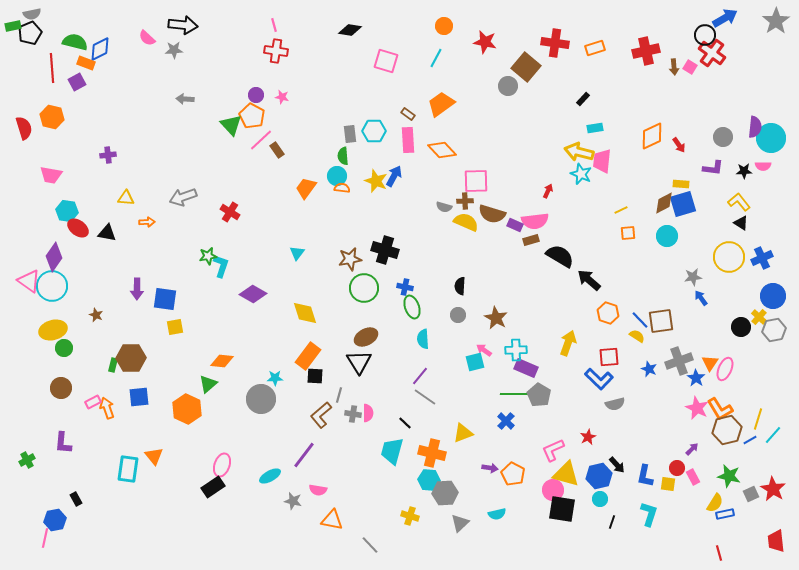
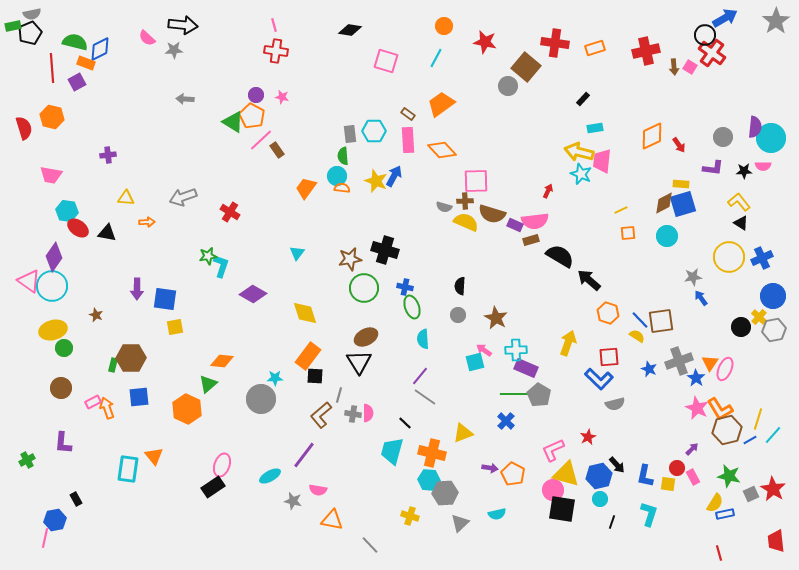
green triangle at (231, 125): moved 2 px right, 3 px up; rotated 15 degrees counterclockwise
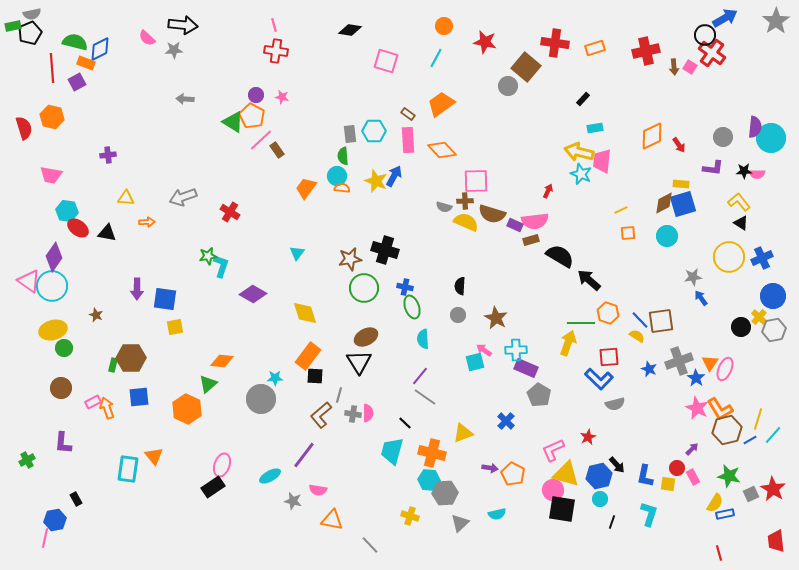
pink semicircle at (763, 166): moved 6 px left, 8 px down
green line at (514, 394): moved 67 px right, 71 px up
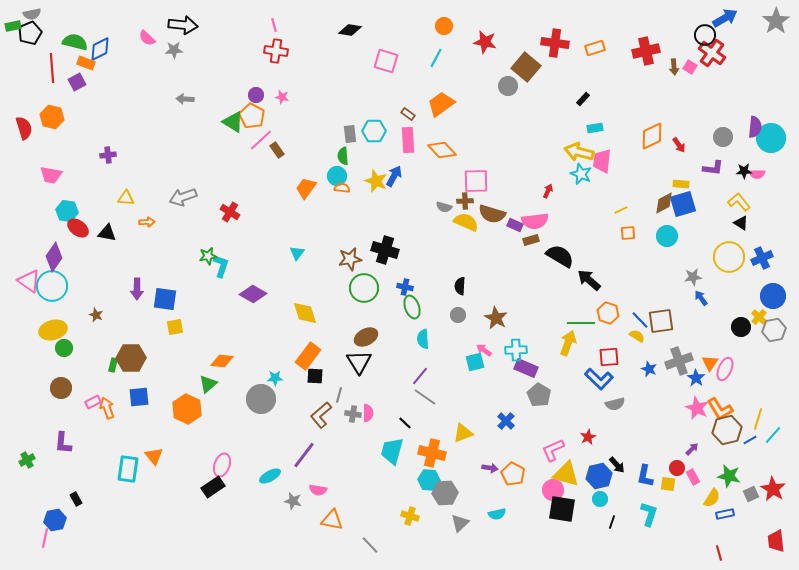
yellow semicircle at (715, 503): moved 3 px left, 5 px up
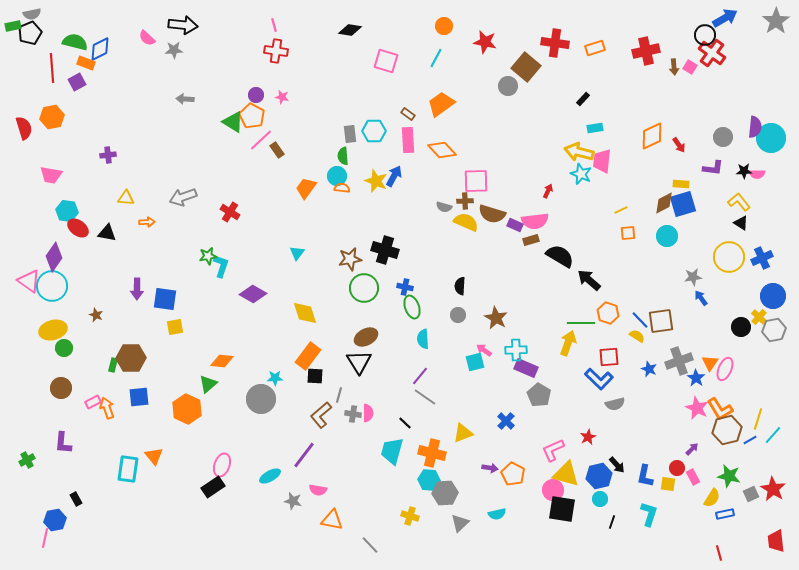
orange hexagon at (52, 117): rotated 25 degrees counterclockwise
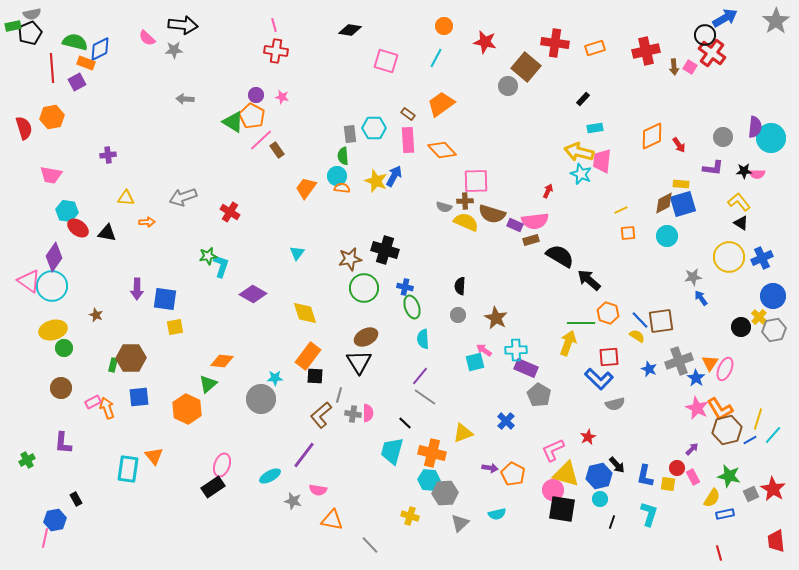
cyan hexagon at (374, 131): moved 3 px up
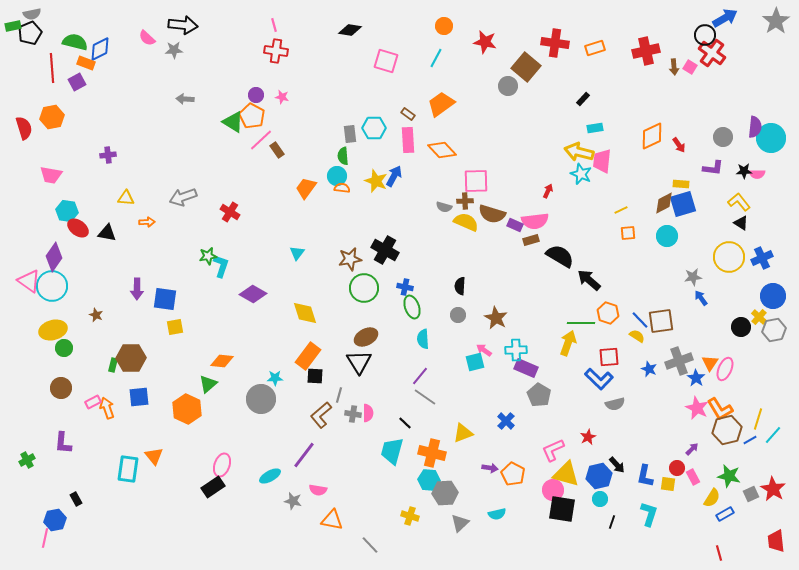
black cross at (385, 250): rotated 12 degrees clockwise
blue rectangle at (725, 514): rotated 18 degrees counterclockwise
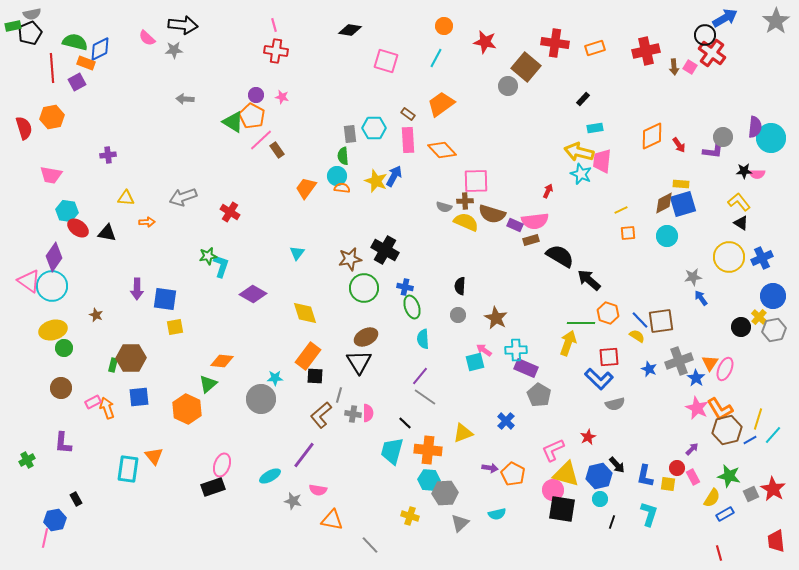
purple L-shape at (713, 168): moved 17 px up
orange cross at (432, 453): moved 4 px left, 3 px up; rotated 8 degrees counterclockwise
black rectangle at (213, 487): rotated 15 degrees clockwise
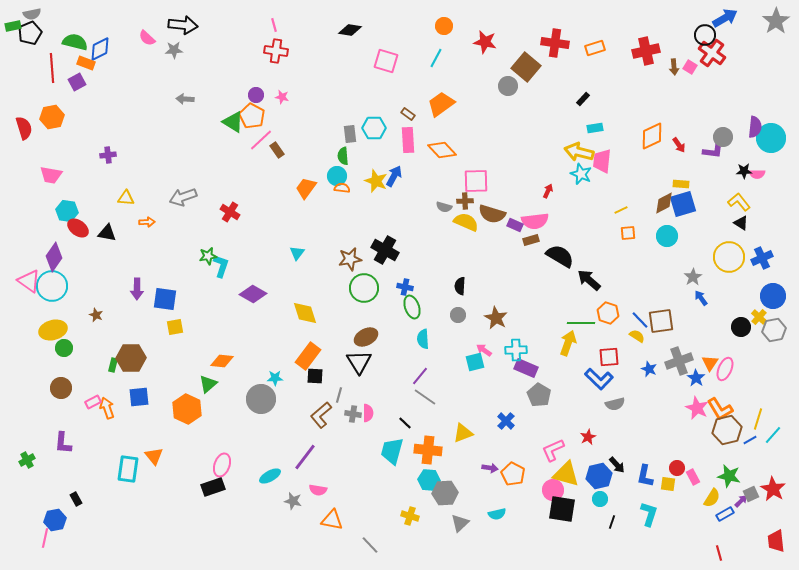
gray star at (693, 277): rotated 24 degrees counterclockwise
purple arrow at (692, 449): moved 49 px right, 52 px down
purple line at (304, 455): moved 1 px right, 2 px down
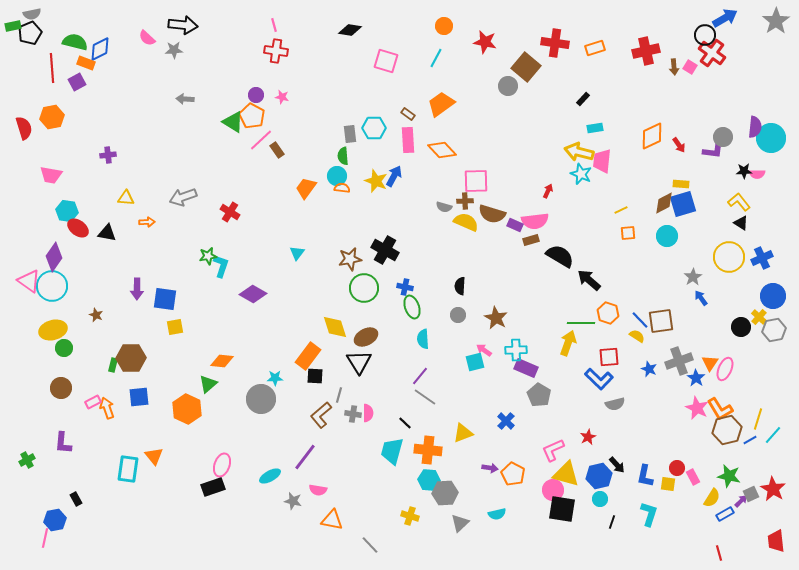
yellow diamond at (305, 313): moved 30 px right, 14 px down
